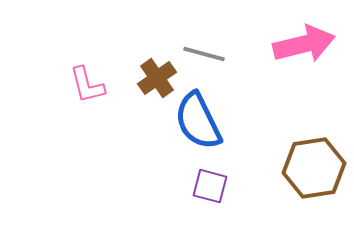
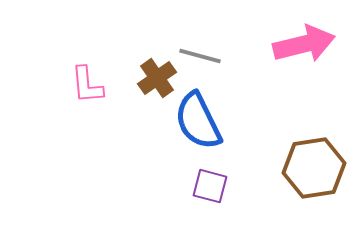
gray line: moved 4 px left, 2 px down
pink L-shape: rotated 9 degrees clockwise
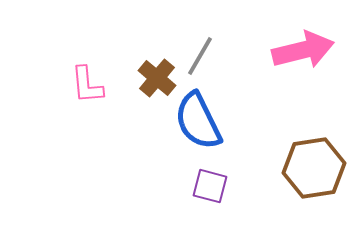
pink arrow: moved 1 px left, 6 px down
gray line: rotated 75 degrees counterclockwise
brown cross: rotated 15 degrees counterclockwise
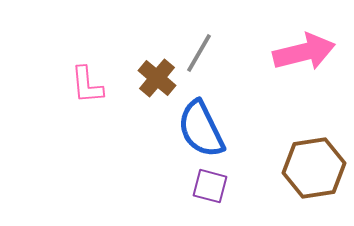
pink arrow: moved 1 px right, 2 px down
gray line: moved 1 px left, 3 px up
blue semicircle: moved 3 px right, 8 px down
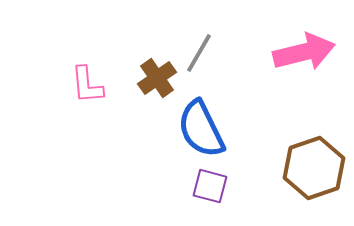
brown cross: rotated 15 degrees clockwise
brown hexagon: rotated 10 degrees counterclockwise
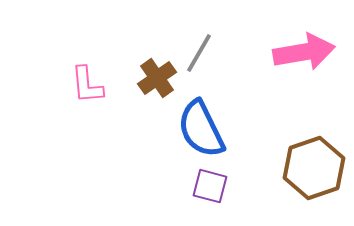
pink arrow: rotated 4 degrees clockwise
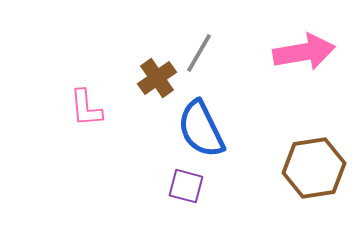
pink L-shape: moved 1 px left, 23 px down
brown hexagon: rotated 10 degrees clockwise
purple square: moved 24 px left
